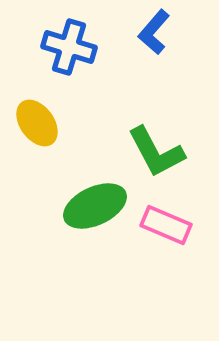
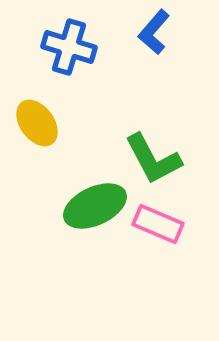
green L-shape: moved 3 px left, 7 px down
pink rectangle: moved 8 px left, 1 px up
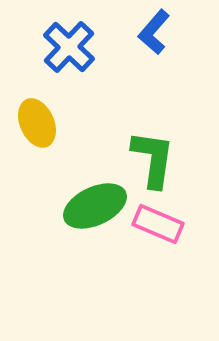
blue cross: rotated 26 degrees clockwise
yellow ellipse: rotated 12 degrees clockwise
green L-shape: rotated 144 degrees counterclockwise
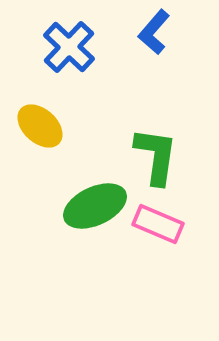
yellow ellipse: moved 3 px right, 3 px down; rotated 24 degrees counterclockwise
green L-shape: moved 3 px right, 3 px up
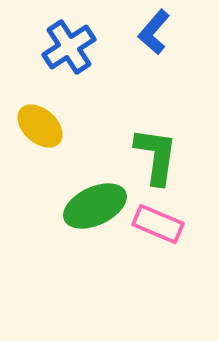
blue cross: rotated 14 degrees clockwise
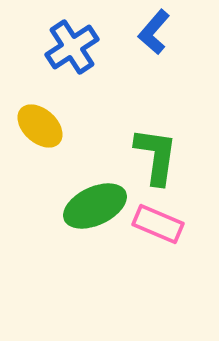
blue cross: moved 3 px right
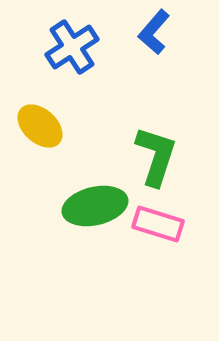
green L-shape: rotated 10 degrees clockwise
green ellipse: rotated 12 degrees clockwise
pink rectangle: rotated 6 degrees counterclockwise
